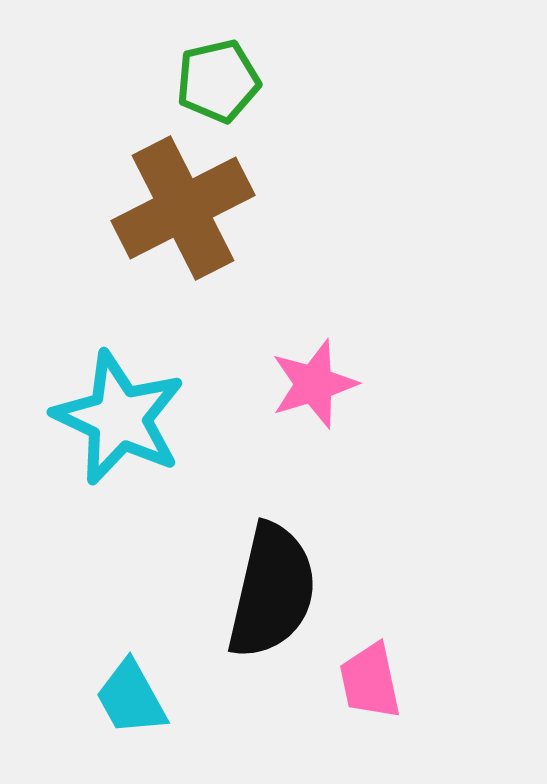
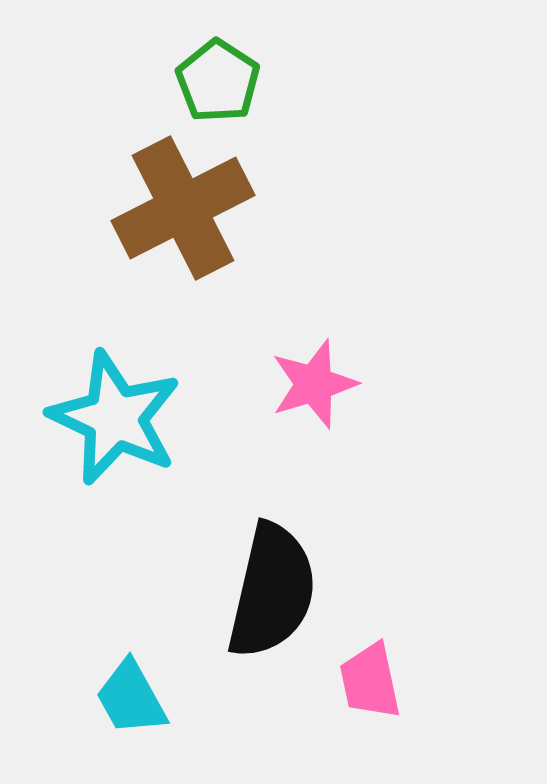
green pentagon: rotated 26 degrees counterclockwise
cyan star: moved 4 px left
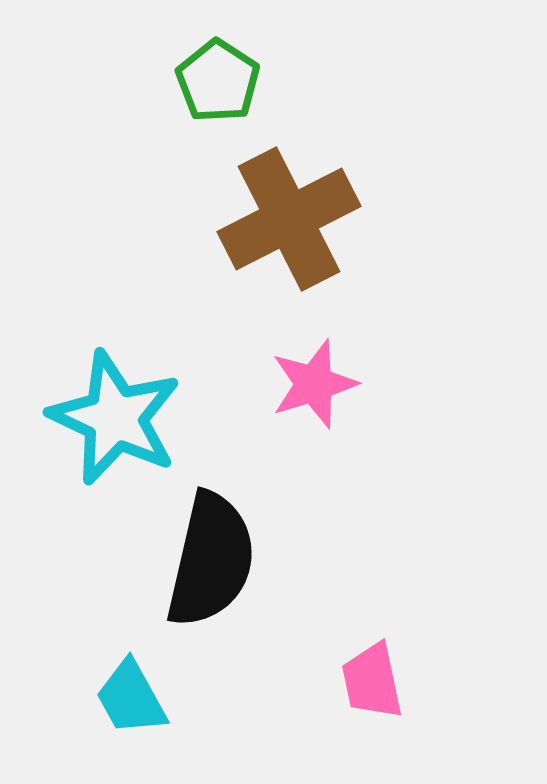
brown cross: moved 106 px right, 11 px down
black semicircle: moved 61 px left, 31 px up
pink trapezoid: moved 2 px right
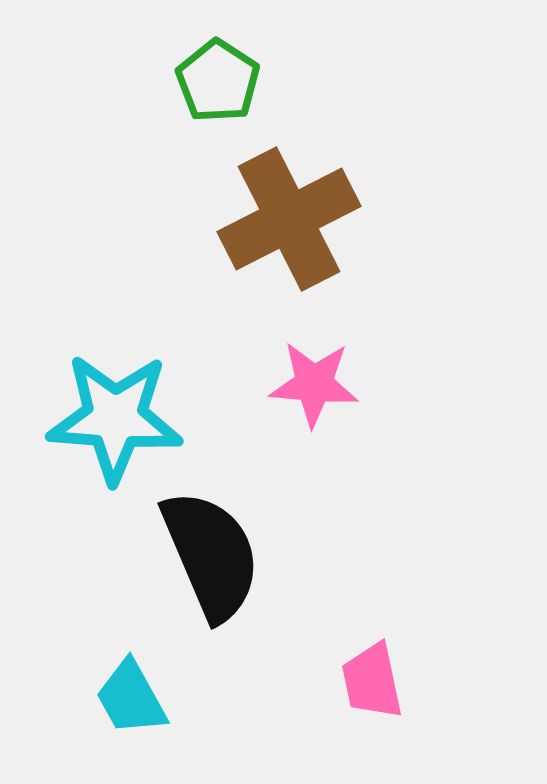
pink star: rotated 22 degrees clockwise
cyan star: rotated 21 degrees counterclockwise
black semicircle: moved 5 px up; rotated 36 degrees counterclockwise
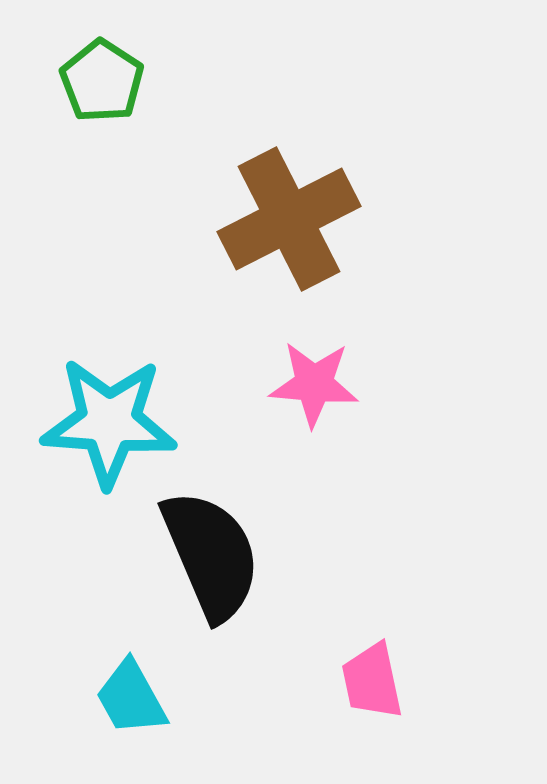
green pentagon: moved 116 px left
cyan star: moved 6 px left, 4 px down
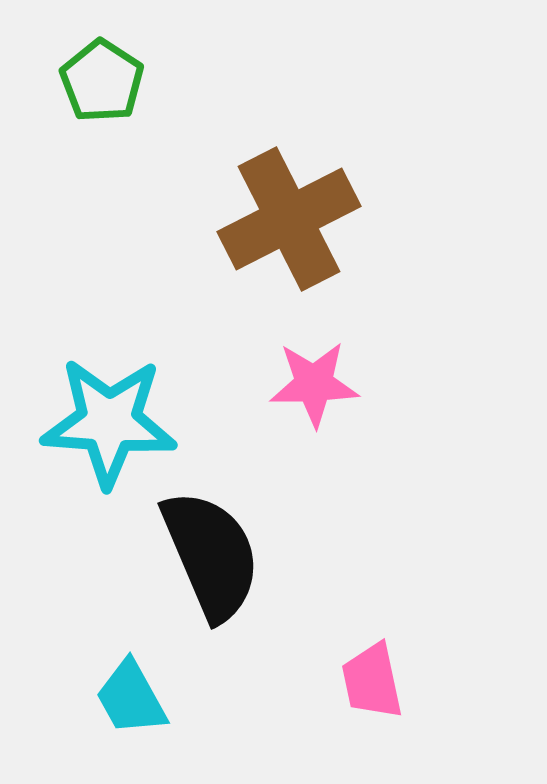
pink star: rotated 6 degrees counterclockwise
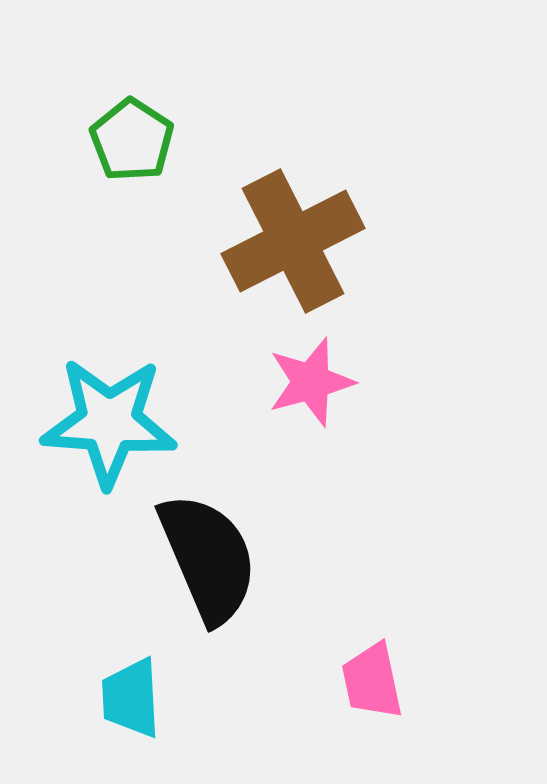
green pentagon: moved 30 px right, 59 px down
brown cross: moved 4 px right, 22 px down
pink star: moved 3 px left, 2 px up; rotated 14 degrees counterclockwise
black semicircle: moved 3 px left, 3 px down
cyan trapezoid: rotated 26 degrees clockwise
